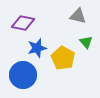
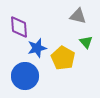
purple diamond: moved 4 px left, 4 px down; rotated 75 degrees clockwise
blue circle: moved 2 px right, 1 px down
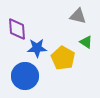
purple diamond: moved 2 px left, 2 px down
green triangle: rotated 16 degrees counterclockwise
blue star: rotated 12 degrees clockwise
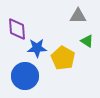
gray triangle: rotated 12 degrees counterclockwise
green triangle: moved 1 px right, 1 px up
